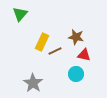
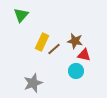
green triangle: moved 1 px right, 1 px down
brown star: moved 1 px left, 4 px down
brown line: moved 1 px left, 2 px up; rotated 16 degrees counterclockwise
cyan circle: moved 3 px up
gray star: rotated 18 degrees clockwise
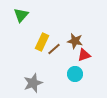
red triangle: rotated 32 degrees counterclockwise
cyan circle: moved 1 px left, 3 px down
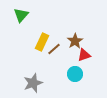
brown star: rotated 28 degrees clockwise
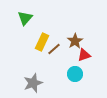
green triangle: moved 4 px right, 3 px down
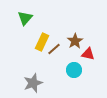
red triangle: moved 4 px right, 1 px up; rotated 32 degrees clockwise
cyan circle: moved 1 px left, 4 px up
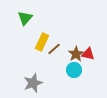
brown star: moved 1 px right, 13 px down
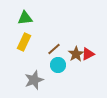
green triangle: rotated 42 degrees clockwise
yellow rectangle: moved 18 px left
red triangle: rotated 40 degrees counterclockwise
cyan circle: moved 16 px left, 5 px up
gray star: moved 1 px right, 3 px up
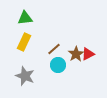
gray star: moved 9 px left, 4 px up; rotated 30 degrees counterclockwise
